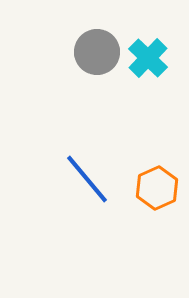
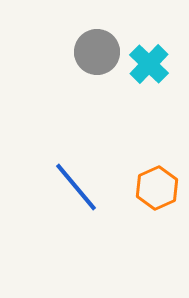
cyan cross: moved 1 px right, 6 px down
blue line: moved 11 px left, 8 px down
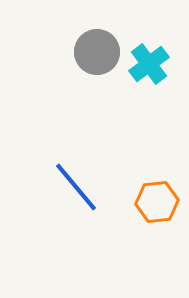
cyan cross: rotated 9 degrees clockwise
orange hexagon: moved 14 px down; rotated 18 degrees clockwise
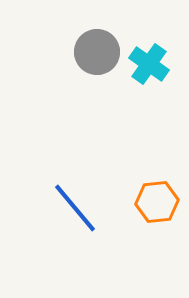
cyan cross: rotated 18 degrees counterclockwise
blue line: moved 1 px left, 21 px down
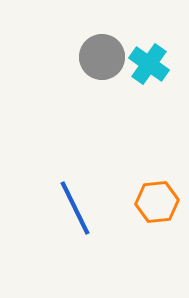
gray circle: moved 5 px right, 5 px down
blue line: rotated 14 degrees clockwise
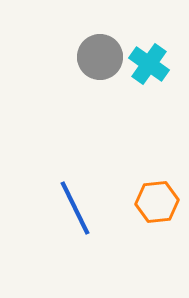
gray circle: moved 2 px left
